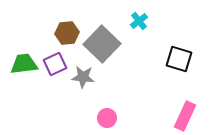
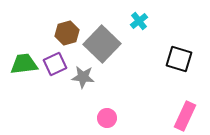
brown hexagon: rotated 10 degrees counterclockwise
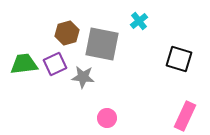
gray square: rotated 33 degrees counterclockwise
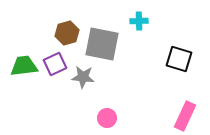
cyan cross: rotated 36 degrees clockwise
green trapezoid: moved 2 px down
